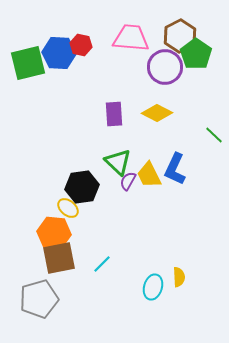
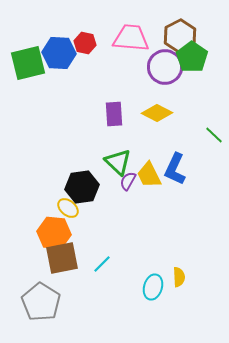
red hexagon: moved 4 px right, 2 px up
green pentagon: moved 4 px left, 3 px down
brown square: moved 3 px right
gray pentagon: moved 2 px right, 3 px down; rotated 24 degrees counterclockwise
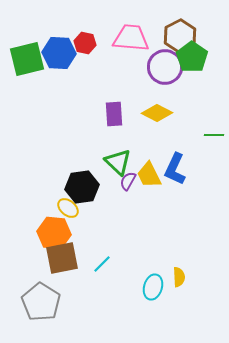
green square: moved 1 px left, 4 px up
green line: rotated 42 degrees counterclockwise
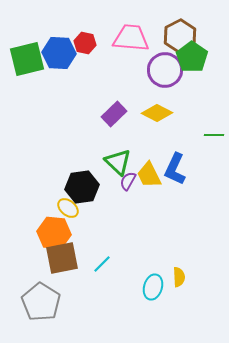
purple circle: moved 3 px down
purple rectangle: rotated 50 degrees clockwise
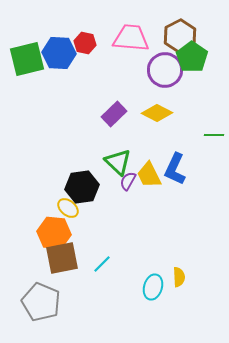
gray pentagon: rotated 9 degrees counterclockwise
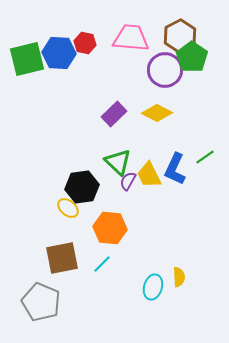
green line: moved 9 px left, 22 px down; rotated 36 degrees counterclockwise
orange hexagon: moved 56 px right, 5 px up
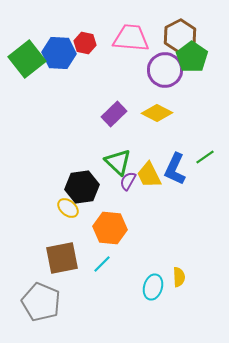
green square: rotated 24 degrees counterclockwise
